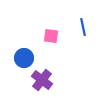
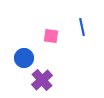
blue line: moved 1 px left
purple cross: rotated 10 degrees clockwise
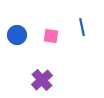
blue circle: moved 7 px left, 23 px up
